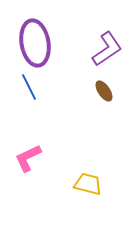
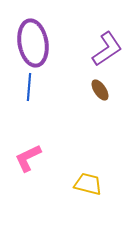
purple ellipse: moved 2 px left
blue line: rotated 32 degrees clockwise
brown ellipse: moved 4 px left, 1 px up
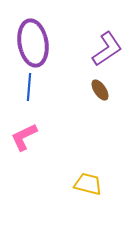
pink L-shape: moved 4 px left, 21 px up
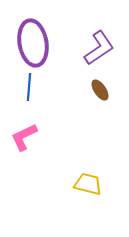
purple L-shape: moved 8 px left, 1 px up
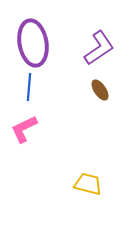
pink L-shape: moved 8 px up
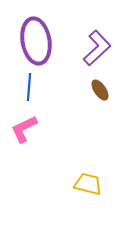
purple ellipse: moved 3 px right, 2 px up
purple L-shape: moved 2 px left; rotated 9 degrees counterclockwise
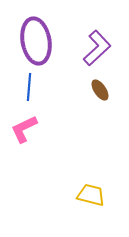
yellow trapezoid: moved 3 px right, 11 px down
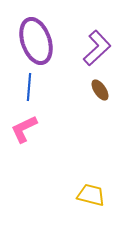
purple ellipse: rotated 9 degrees counterclockwise
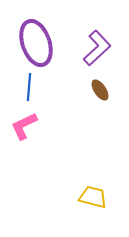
purple ellipse: moved 2 px down
pink L-shape: moved 3 px up
yellow trapezoid: moved 2 px right, 2 px down
